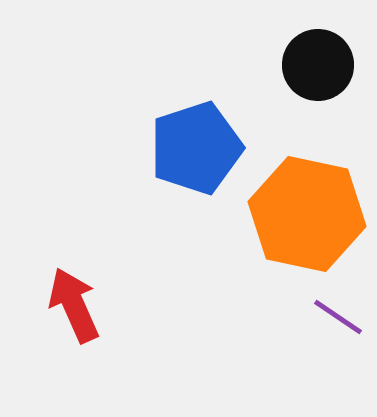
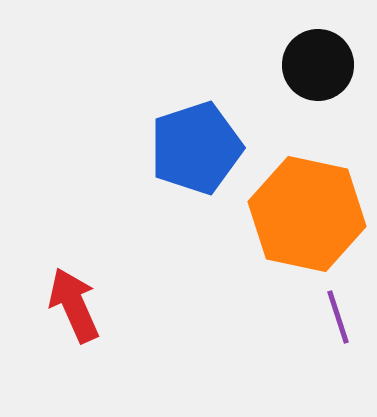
purple line: rotated 38 degrees clockwise
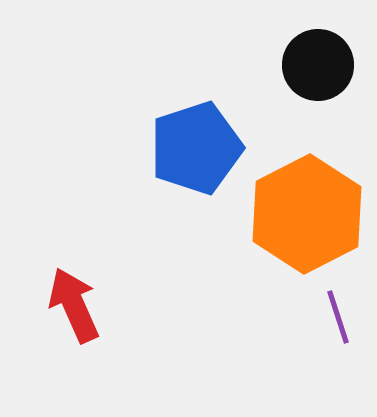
orange hexagon: rotated 21 degrees clockwise
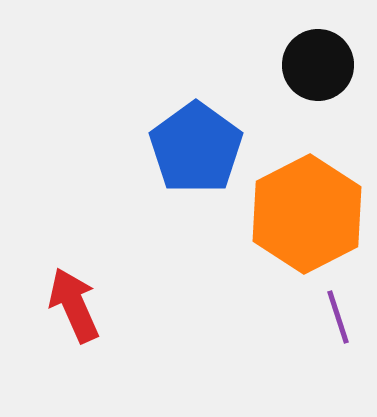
blue pentagon: rotated 18 degrees counterclockwise
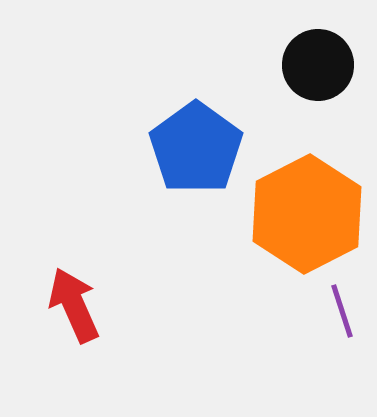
purple line: moved 4 px right, 6 px up
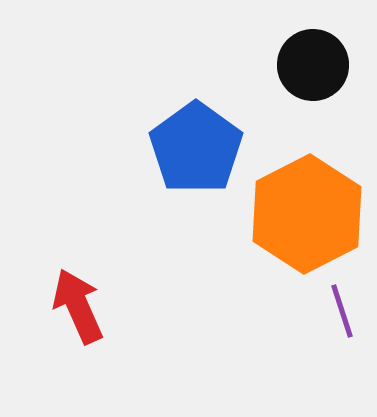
black circle: moved 5 px left
red arrow: moved 4 px right, 1 px down
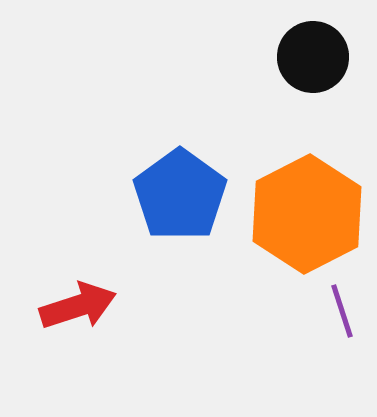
black circle: moved 8 px up
blue pentagon: moved 16 px left, 47 px down
red arrow: rotated 96 degrees clockwise
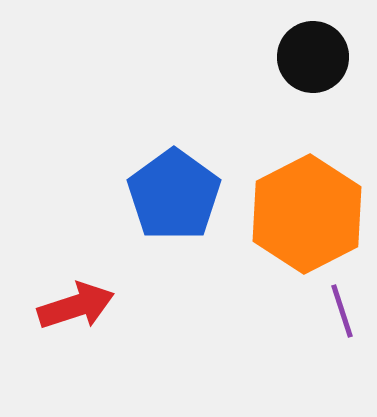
blue pentagon: moved 6 px left
red arrow: moved 2 px left
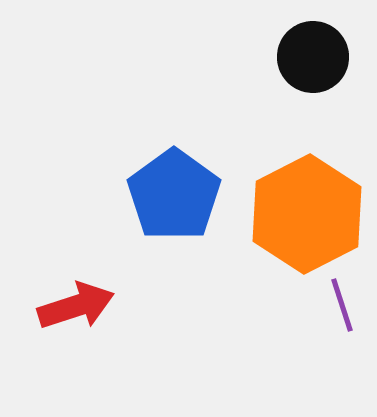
purple line: moved 6 px up
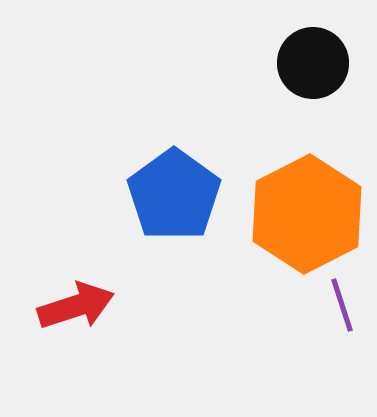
black circle: moved 6 px down
